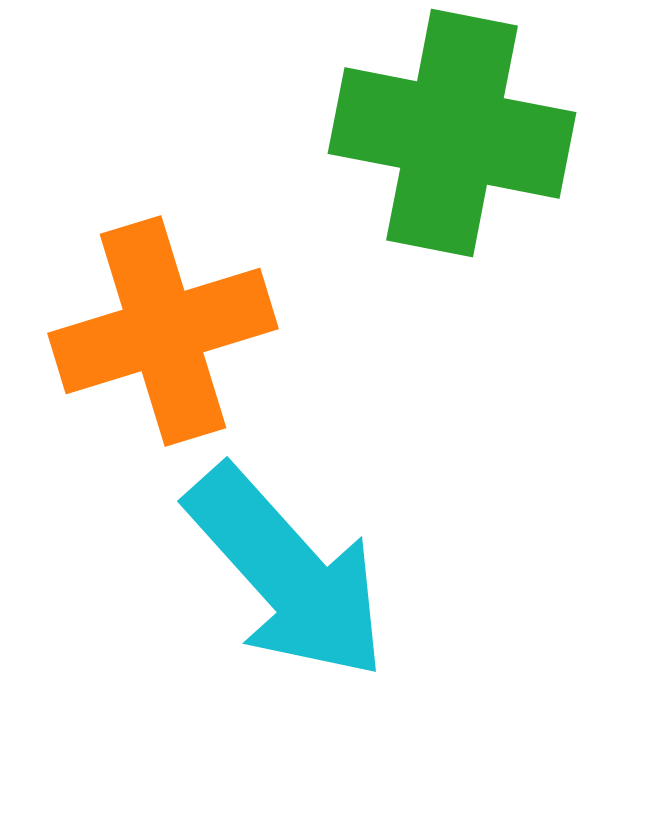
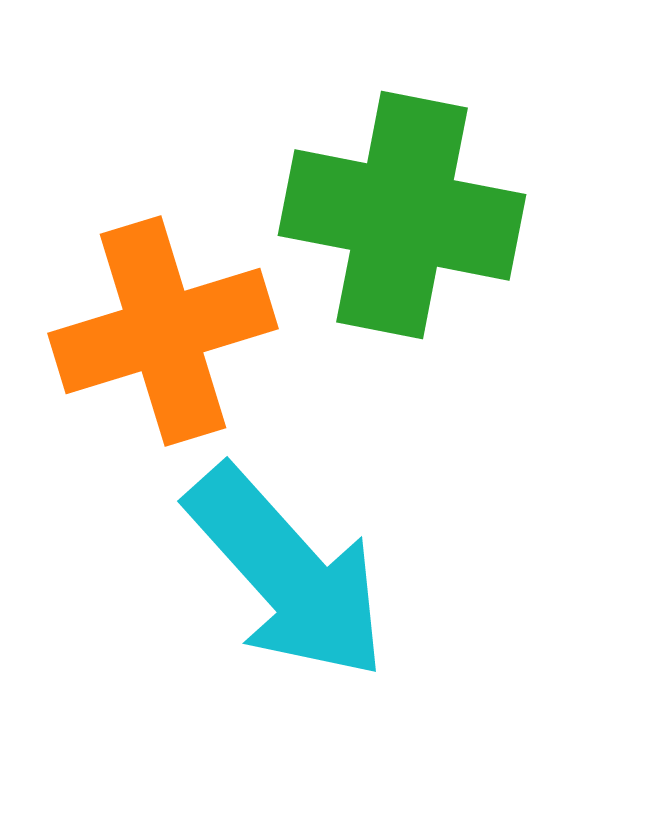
green cross: moved 50 px left, 82 px down
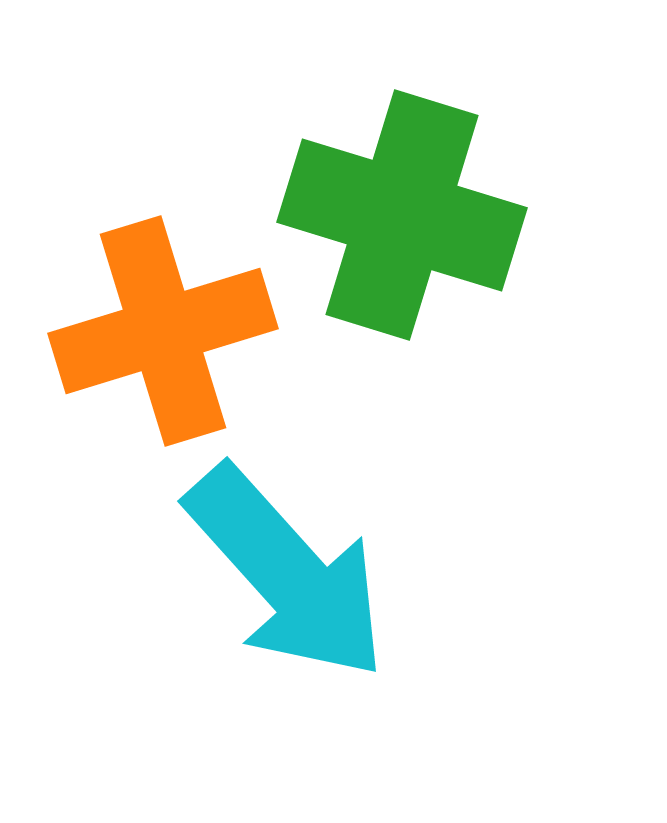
green cross: rotated 6 degrees clockwise
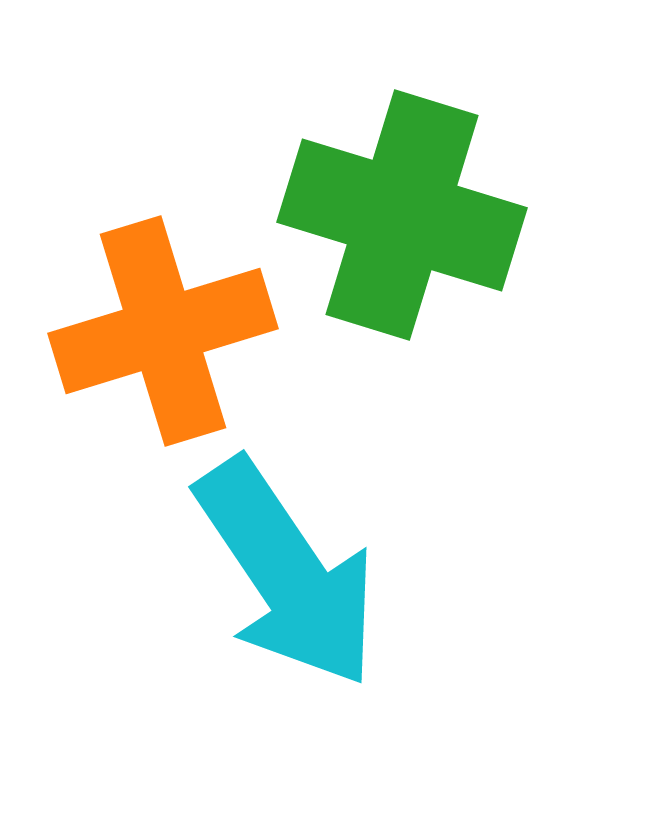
cyan arrow: rotated 8 degrees clockwise
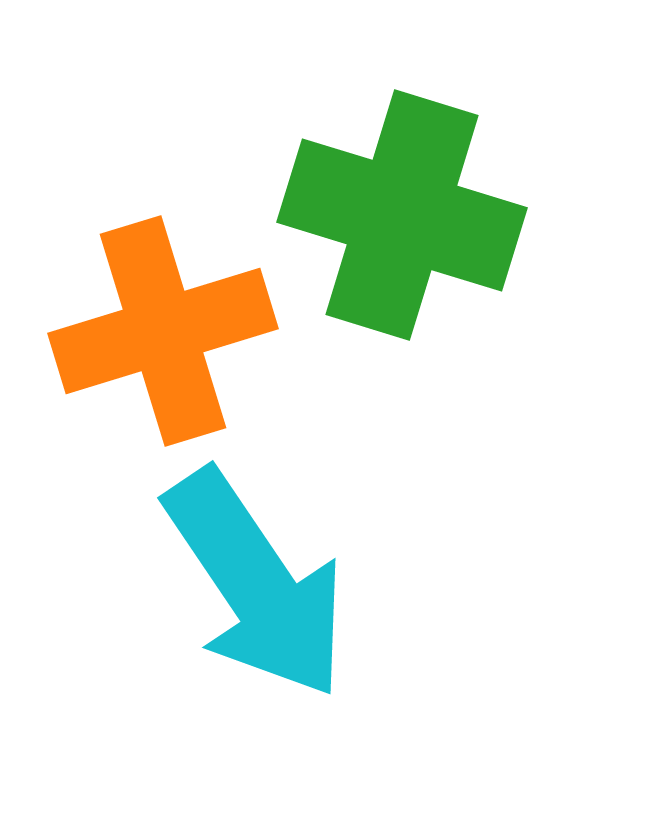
cyan arrow: moved 31 px left, 11 px down
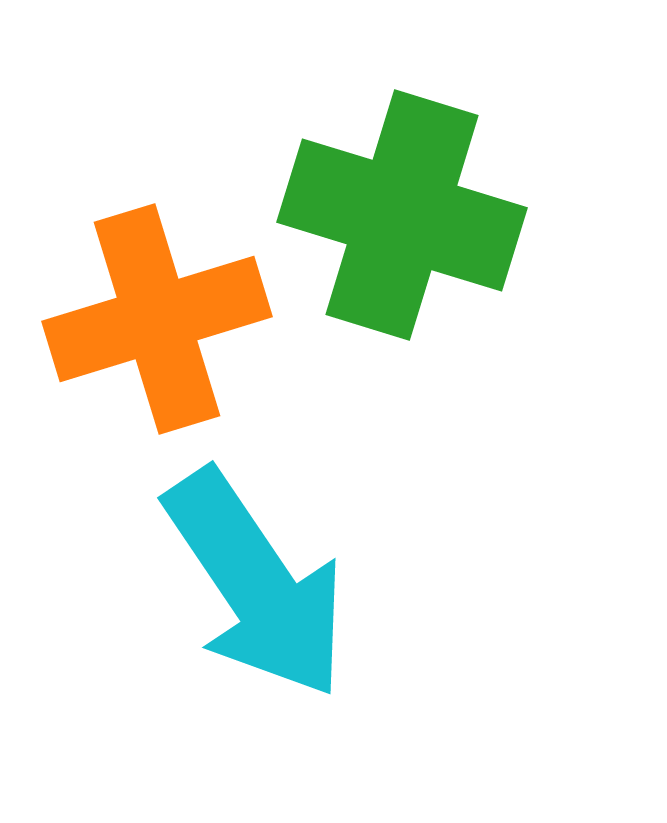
orange cross: moved 6 px left, 12 px up
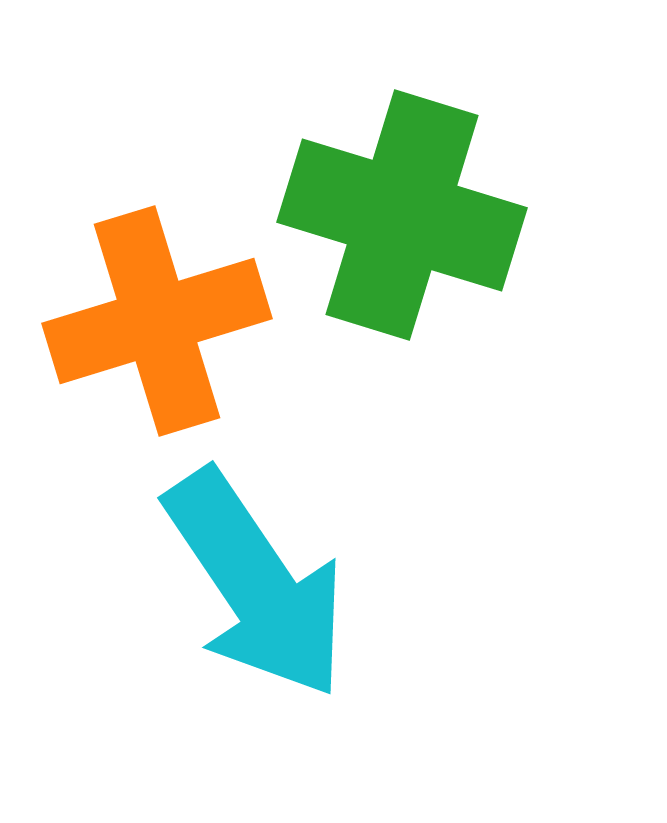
orange cross: moved 2 px down
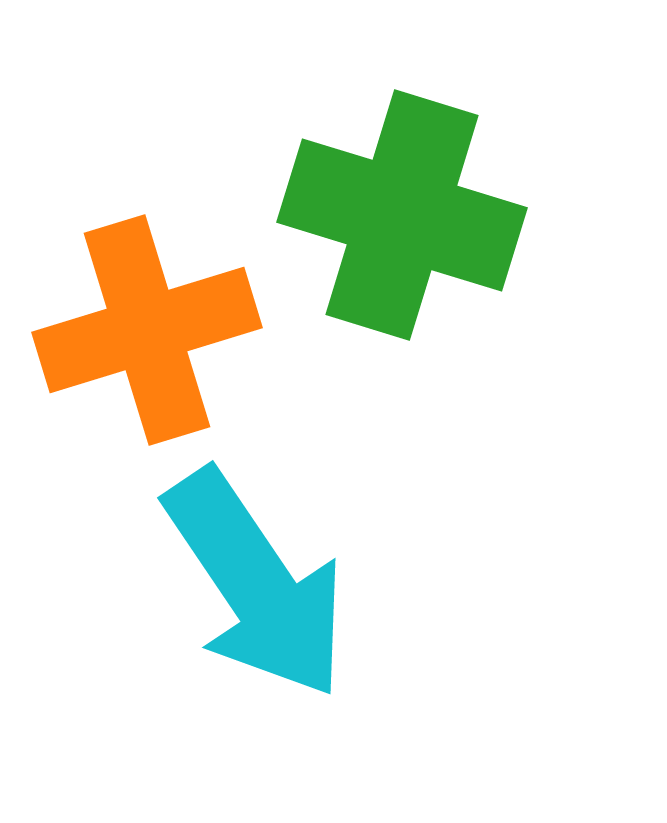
orange cross: moved 10 px left, 9 px down
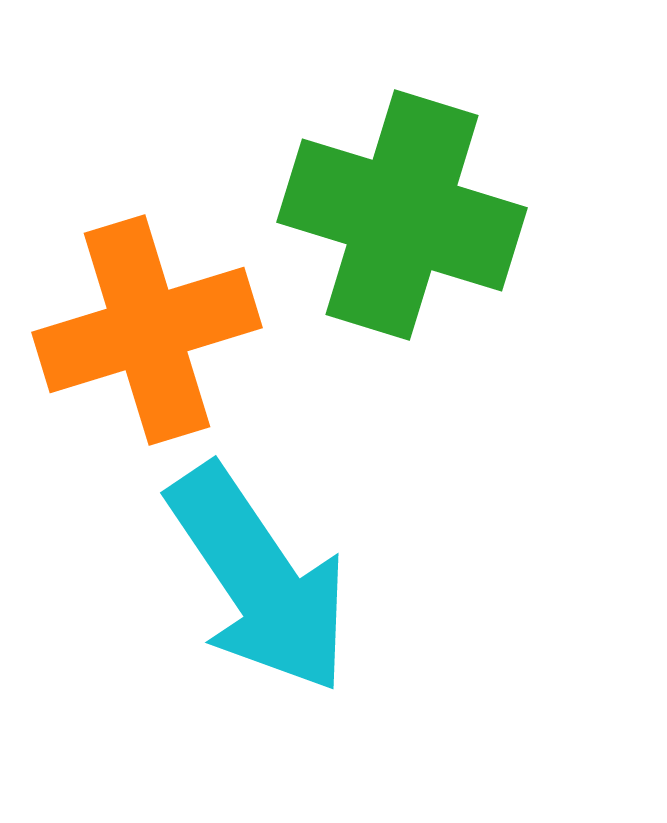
cyan arrow: moved 3 px right, 5 px up
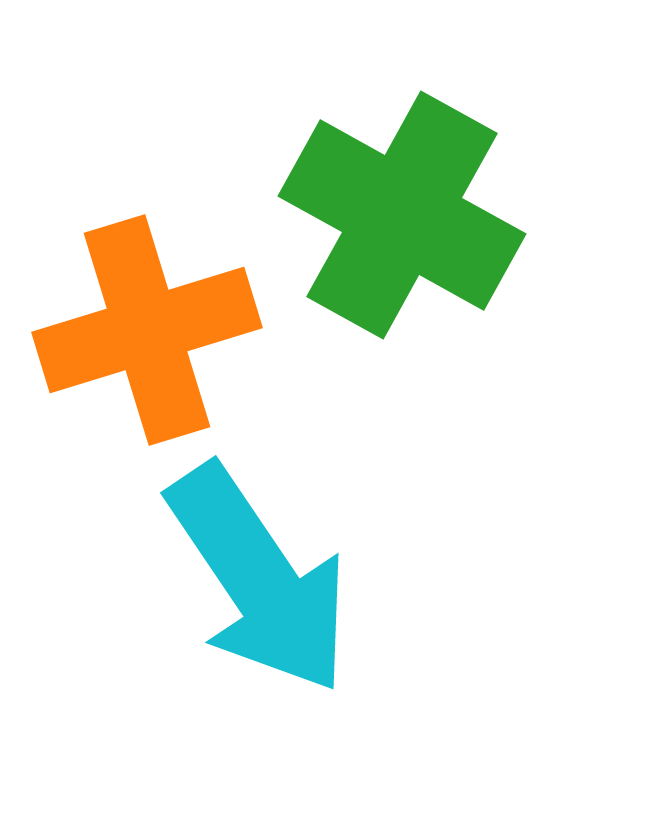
green cross: rotated 12 degrees clockwise
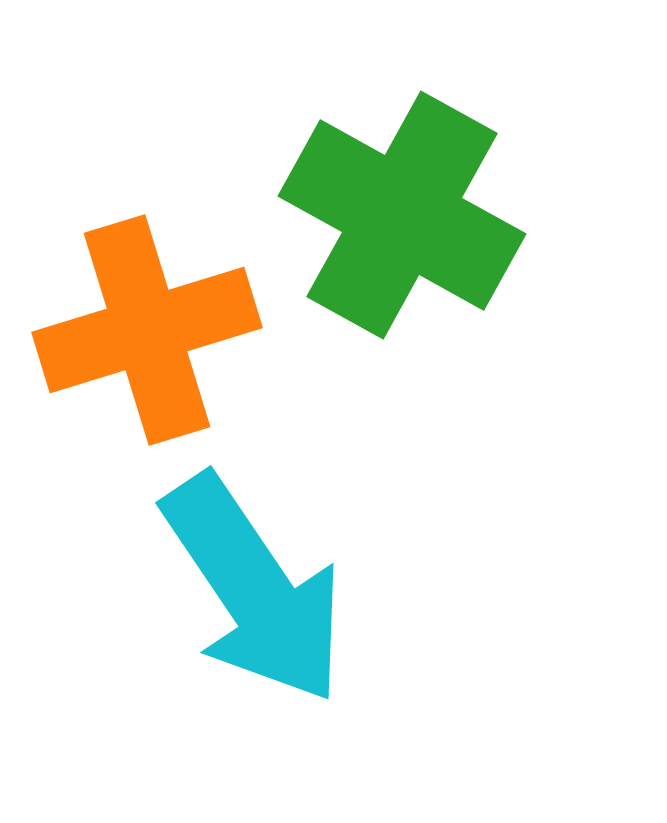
cyan arrow: moved 5 px left, 10 px down
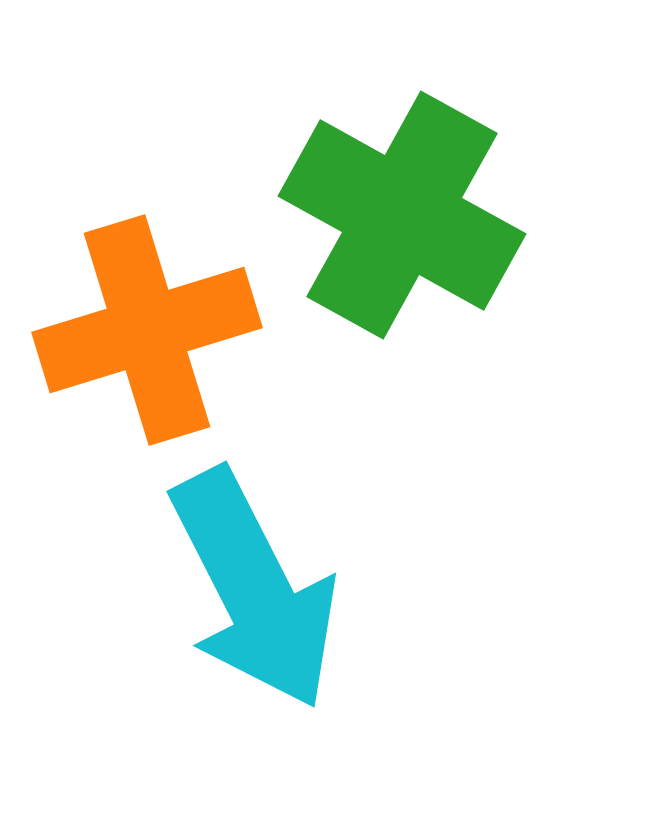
cyan arrow: rotated 7 degrees clockwise
